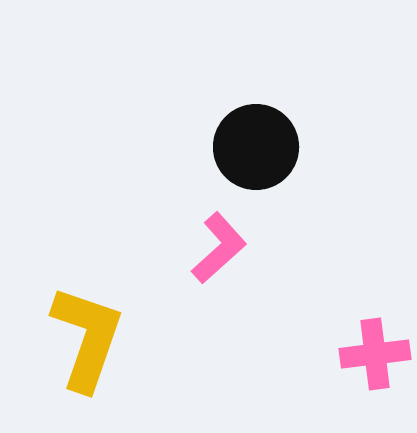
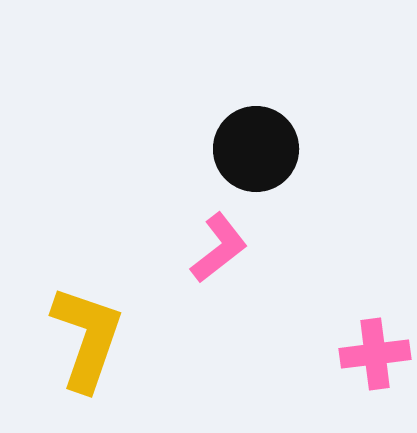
black circle: moved 2 px down
pink L-shape: rotated 4 degrees clockwise
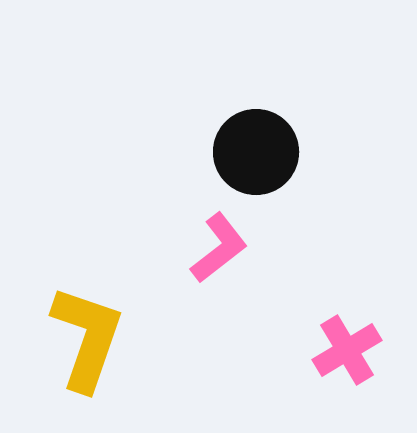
black circle: moved 3 px down
pink cross: moved 28 px left, 4 px up; rotated 24 degrees counterclockwise
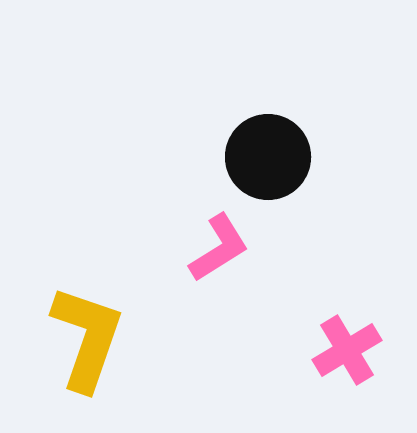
black circle: moved 12 px right, 5 px down
pink L-shape: rotated 6 degrees clockwise
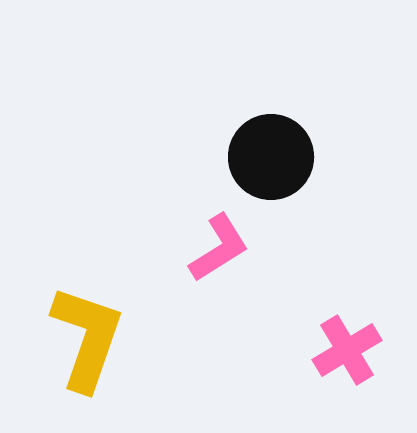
black circle: moved 3 px right
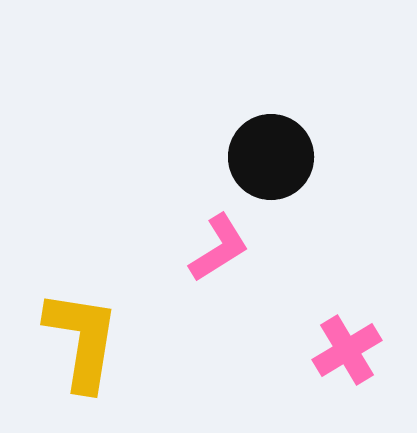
yellow L-shape: moved 5 px left, 2 px down; rotated 10 degrees counterclockwise
